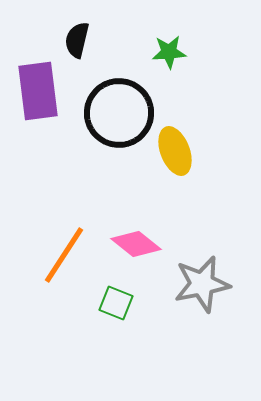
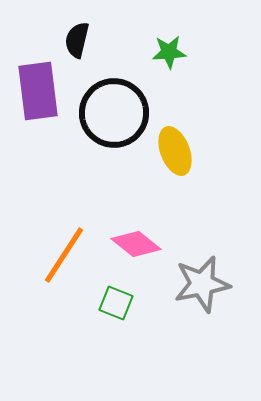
black circle: moved 5 px left
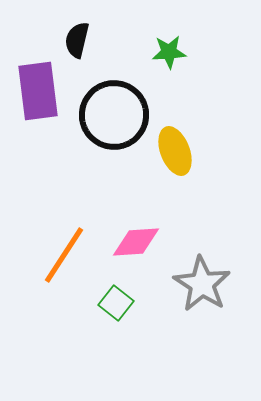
black circle: moved 2 px down
pink diamond: moved 2 px up; rotated 42 degrees counterclockwise
gray star: rotated 28 degrees counterclockwise
green square: rotated 16 degrees clockwise
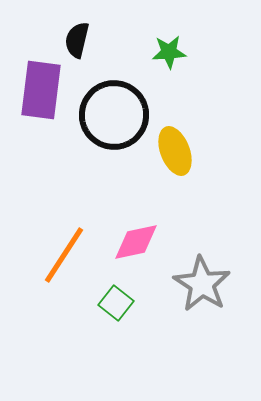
purple rectangle: moved 3 px right, 1 px up; rotated 14 degrees clockwise
pink diamond: rotated 9 degrees counterclockwise
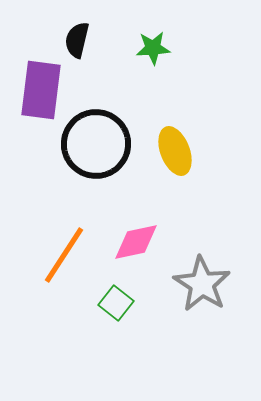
green star: moved 16 px left, 4 px up
black circle: moved 18 px left, 29 px down
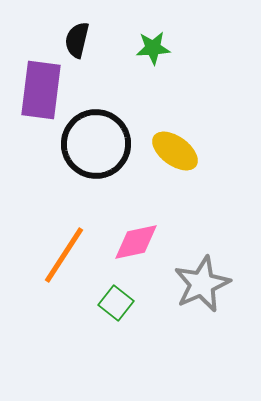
yellow ellipse: rotated 33 degrees counterclockwise
gray star: rotated 16 degrees clockwise
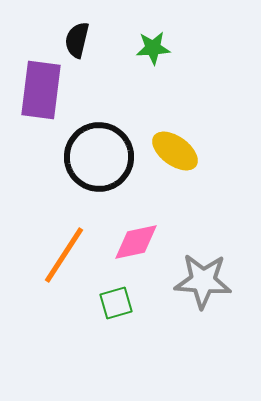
black circle: moved 3 px right, 13 px down
gray star: moved 1 px right, 3 px up; rotated 28 degrees clockwise
green square: rotated 36 degrees clockwise
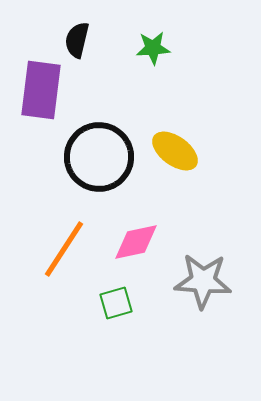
orange line: moved 6 px up
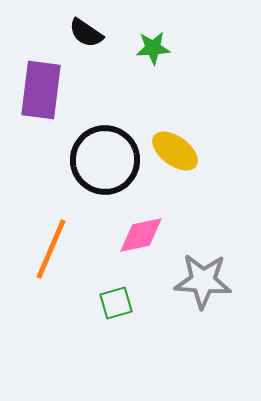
black semicircle: moved 9 px right, 7 px up; rotated 69 degrees counterclockwise
black circle: moved 6 px right, 3 px down
pink diamond: moved 5 px right, 7 px up
orange line: moved 13 px left; rotated 10 degrees counterclockwise
